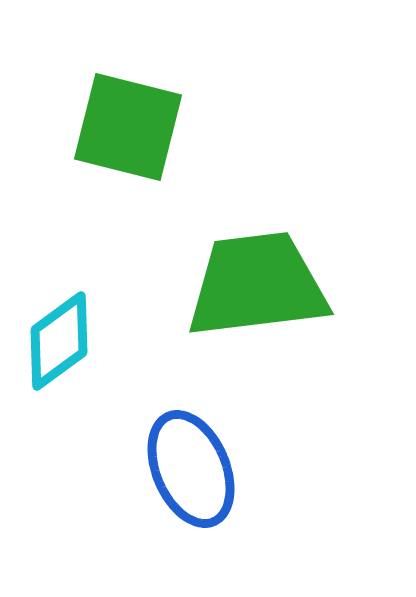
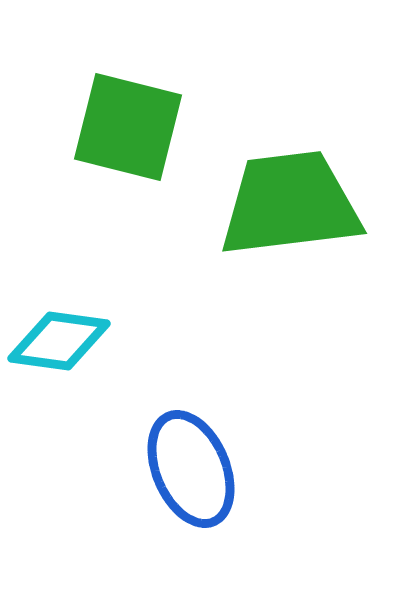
green trapezoid: moved 33 px right, 81 px up
cyan diamond: rotated 44 degrees clockwise
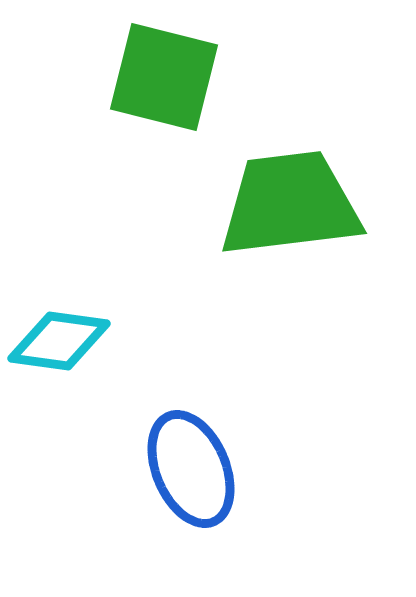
green square: moved 36 px right, 50 px up
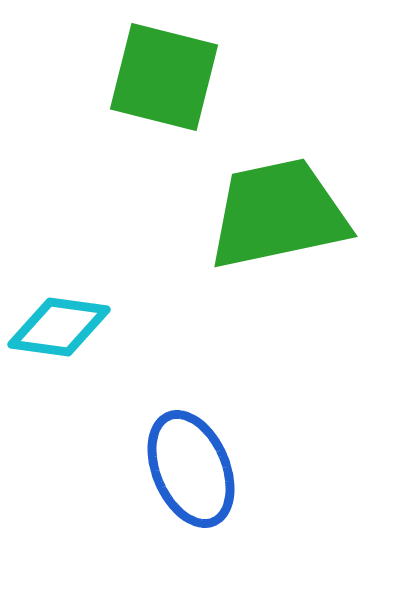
green trapezoid: moved 12 px left, 10 px down; rotated 5 degrees counterclockwise
cyan diamond: moved 14 px up
